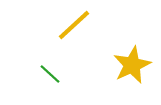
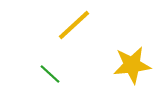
yellow star: rotated 18 degrees clockwise
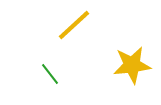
green line: rotated 10 degrees clockwise
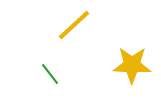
yellow star: rotated 9 degrees clockwise
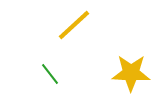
yellow star: moved 1 px left, 8 px down
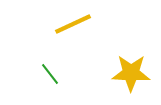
yellow line: moved 1 px left, 1 px up; rotated 18 degrees clockwise
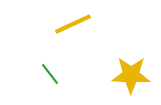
yellow star: moved 2 px down
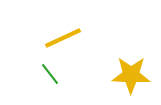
yellow line: moved 10 px left, 14 px down
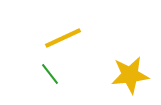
yellow star: moved 1 px left; rotated 9 degrees counterclockwise
